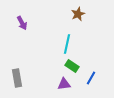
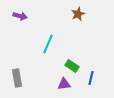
purple arrow: moved 2 px left, 7 px up; rotated 48 degrees counterclockwise
cyan line: moved 19 px left; rotated 12 degrees clockwise
blue line: rotated 16 degrees counterclockwise
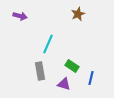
gray rectangle: moved 23 px right, 7 px up
purple triangle: rotated 24 degrees clockwise
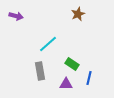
purple arrow: moved 4 px left
cyan line: rotated 24 degrees clockwise
green rectangle: moved 2 px up
blue line: moved 2 px left
purple triangle: moved 2 px right; rotated 16 degrees counterclockwise
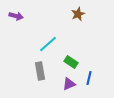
green rectangle: moved 1 px left, 2 px up
purple triangle: moved 3 px right; rotated 24 degrees counterclockwise
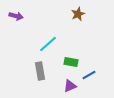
green rectangle: rotated 24 degrees counterclockwise
blue line: moved 3 px up; rotated 48 degrees clockwise
purple triangle: moved 1 px right, 2 px down
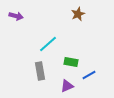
purple triangle: moved 3 px left
